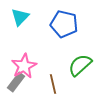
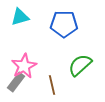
cyan triangle: rotated 30 degrees clockwise
blue pentagon: rotated 12 degrees counterclockwise
brown line: moved 1 px left, 1 px down
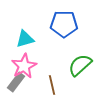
cyan triangle: moved 5 px right, 22 px down
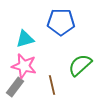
blue pentagon: moved 3 px left, 2 px up
pink star: rotated 30 degrees counterclockwise
gray rectangle: moved 1 px left, 5 px down
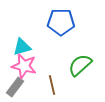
cyan triangle: moved 3 px left, 8 px down
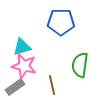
green semicircle: rotated 40 degrees counterclockwise
gray rectangle: rotated 18 degrees clockwise
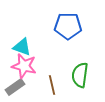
blue pentagon: moved 7 px right, 4 px down
cyan triangle: rotated 36 degrees clockwise
green semicircle: moved 10 px down
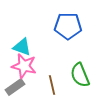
green semicircle: rotated 30 degrees counterclockwise
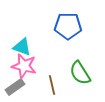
green semicircle: moved 2 px up; rotated 10 degrees counterclockwise
